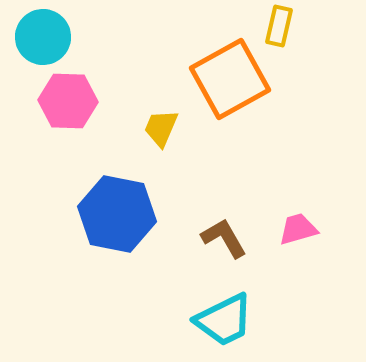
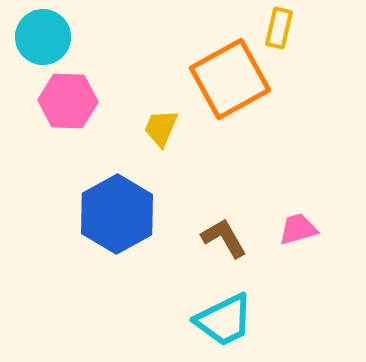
yellow rectangle: moved 2 px down
blue hexagon: rotated 20 degrees clockwise
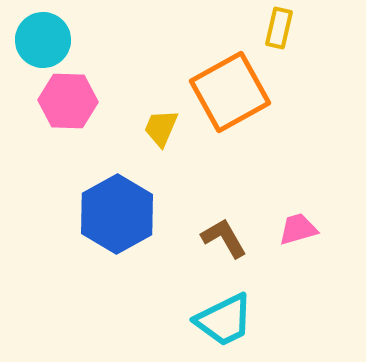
cyan circle: moved 3 px down
orange square: moved 13 px down
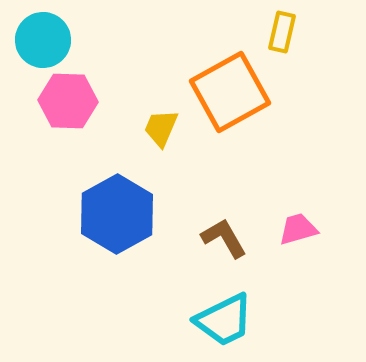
yellow rectangle: moved 3 px right, 4 px down
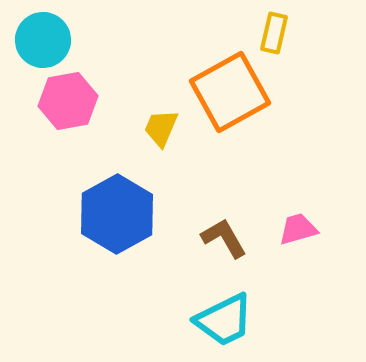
yellow rectangle: moved 8 px left, 1 px down
pink hexagon: rotated 12 degrees counterclockwise
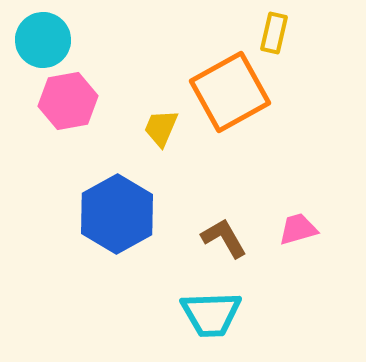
cyan trapezoid: moved 13 px left, 6 px up; rotated 24 degrees clockwise
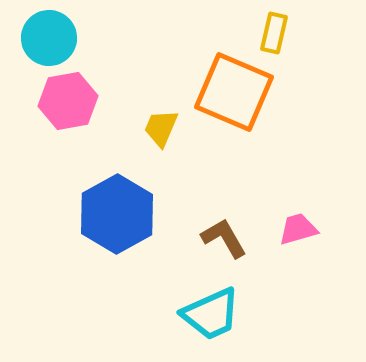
cyan circle: moved 6 px right, 2 px up
orange square: moved 4 px right; rotated 38 degrees counterclockwise
cyan trapezoid: rotated 22 degrees counterclockwise
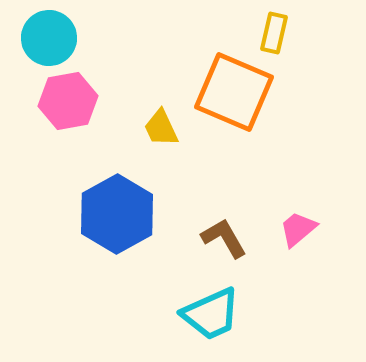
yellow trapezoid: rotated 48 degrees counterclockwise
pink trapezoid: rotated 24 degrees counterclockwise
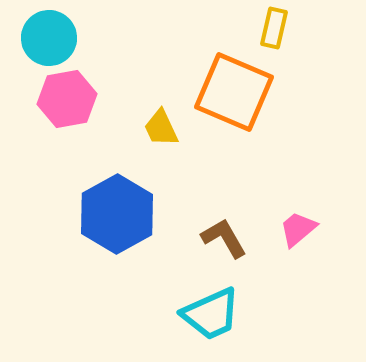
yellow rectangle: moved 5 px up
pink hexagon: moved 1 px left, 2 px up
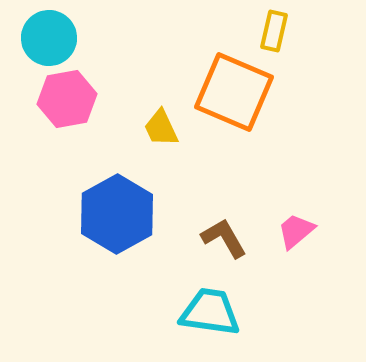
yellow rectangle: moved 3 px down
pink trapezoid: moved 2 px left, 2 px down
cyan trapezoid: moved 1 px left, 2 px up; rotated 148 degrees counterclockwise
